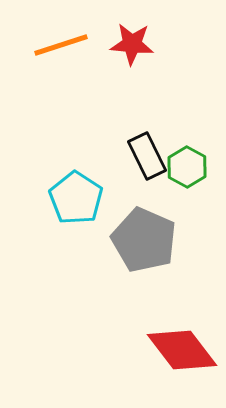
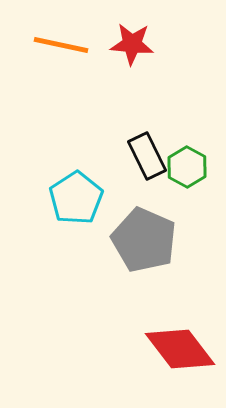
orange line: rotated 30 degrees clockwise
cyan pentagon: rotated 6 degrees clockwise
red diamond: moved 2 px left, 1 px up
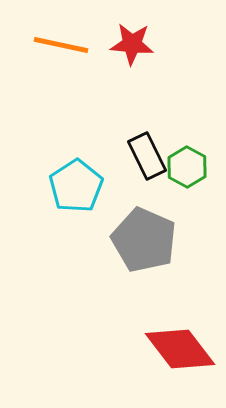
cyan pentagon: moved 12 px up
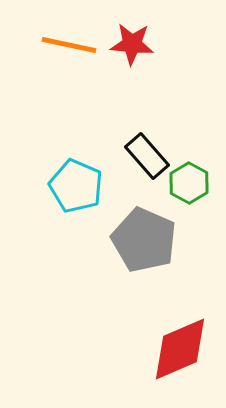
orange line: moved 8 px right
black rectangle: rotated 15 degrees counterclockwise
green hexagon: moved 2 px right, 16 px down
cyan pentagon: rotated 16 degrees counterclockwise
red diamond: rotated 76 degrees counterclockwise
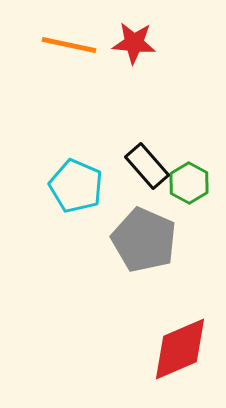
red star: moved 2 px right, 1 px up
black rectangle: moved 10 px down
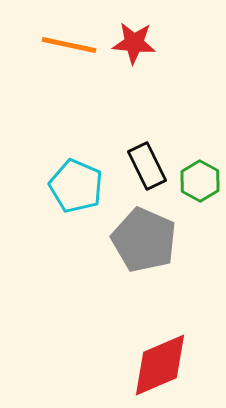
black rectangle: rotated 15 degrees clockwise
green hexagon: moved 11 px right, 2 px up
red diamond: moved 20 px left, 16 px down
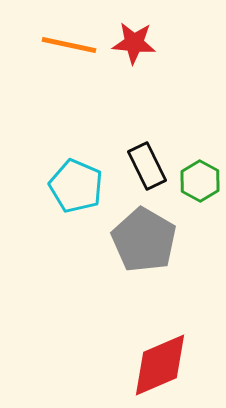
gray pentagon: rotated 6 degrees clockwise
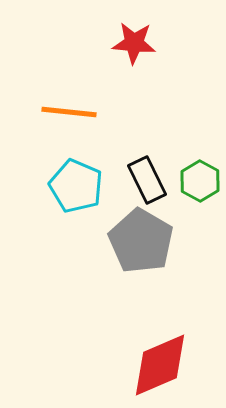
orange line: moved 67 px down; rotated 6 degrees counterclockwise
black rectangle: moved 14 px down
gray pentagon: moved 3 px left, 1 px down
